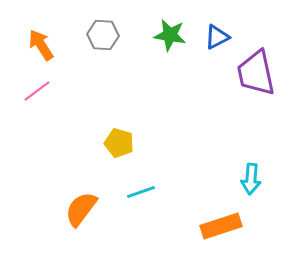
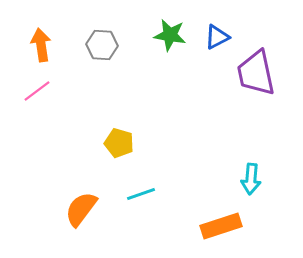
gray hexagon: moved 1 px left, 10 px down
orange arrow: rotated 24 degrees clockwise
cyan line: moved 2 px down
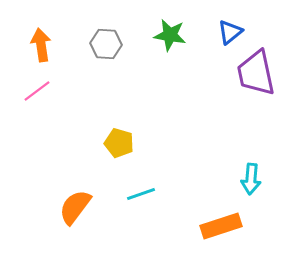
blue triangle: moved 13 px right, 5 px up; rotated 12 degrees counterclockwise
gray hexagon: moved 4 px right, 1 px up
orange semicircle: moved 6 px left, 2 px up
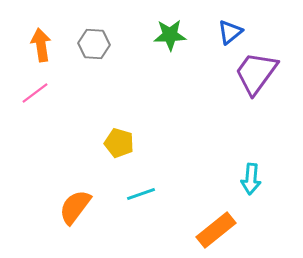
green star: rotated 12 degrees counterclockwise
gray hexagon: moved 12 px left
purple trapezoid: rotated 48 degrees clockwise
pink line: moved 2 px left, 2 px down
orange rectangle: moved 5 px left, 4 px down; rotated 21 degrees counterclockwise
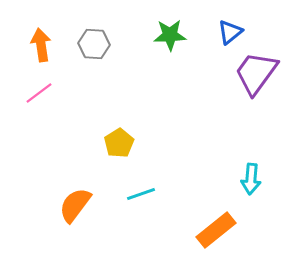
pink line: moved 4 px right
yellow pentagon: rotated 24 degrees clockwise
orange semicircle: moved 2 px up
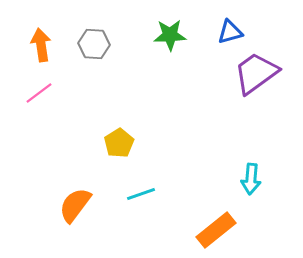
blue triangle: rotated 24 degrees clockwise
purple trapezoid: rotated 18 degrees clockwise
